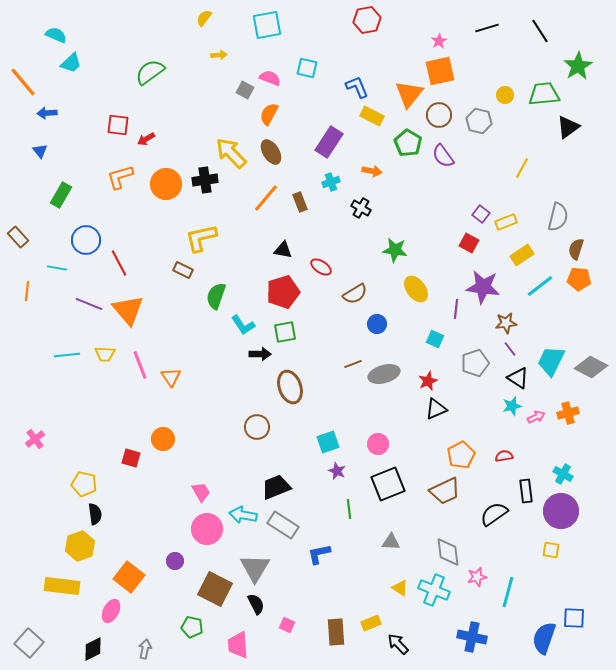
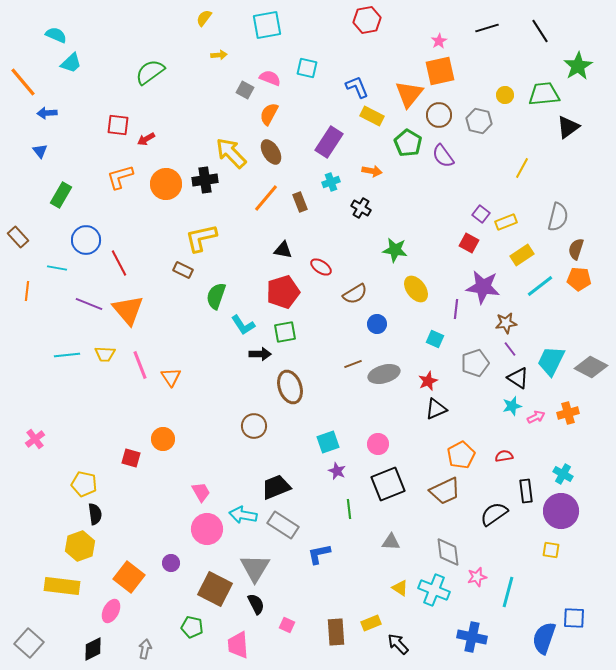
brown circle at (257, 427): moved 3 px left, 1 px up
purple circle at (175, 561): moved 4 px left, 2 px down
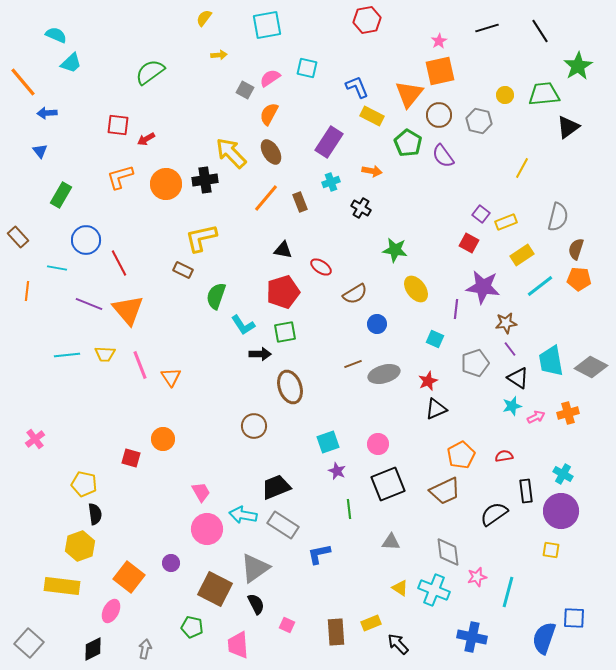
pink semicircle at (270, 78): rotated 55 degrees counterclockwise
cyan trapezoid at (551, 361): rotated 36 degrees counterclockwise
gray triangle at (255, 568): rotated 24 degrees clockwise
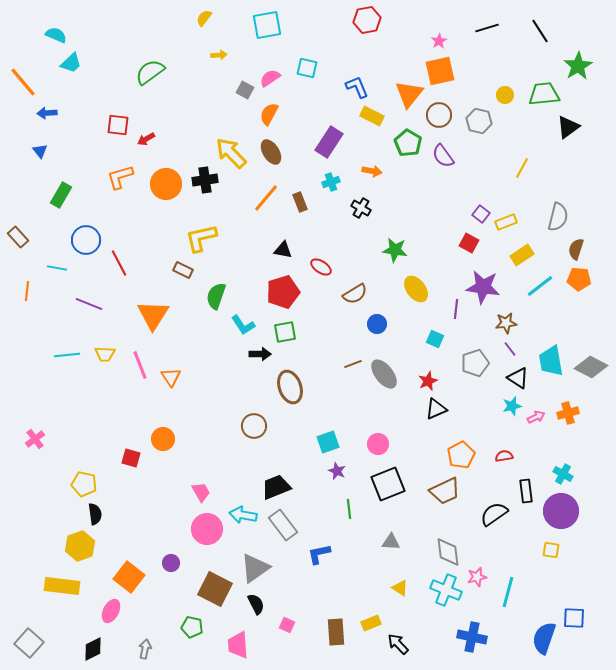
orange triangle at (128, 310): moved 25 px right, 5 px down; rotated 12 degrees clockwise
gray ellipse at (384, 374): rotated 68 degrees clockwise
gray rectangle at (283, 525): rotated 20 degrees clockwise
cyan cross at (434, 590): moved 12 px right
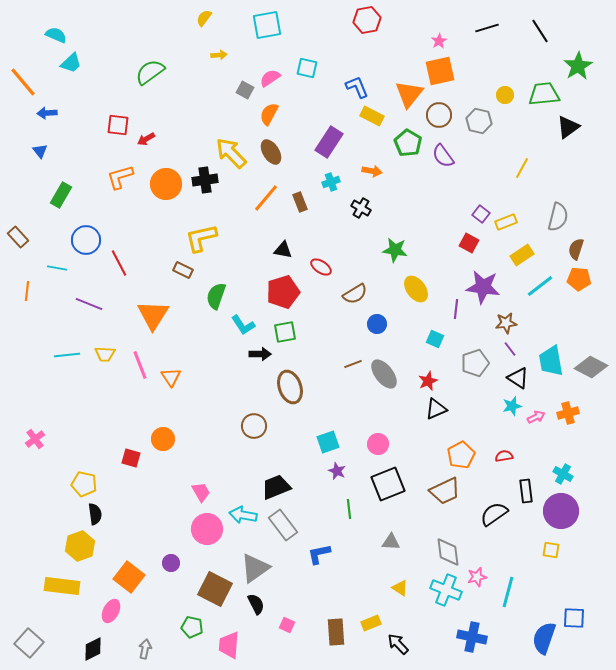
pink trapezoid at (238, 645): moved 9 px left; rotated 8 degrees clockwise
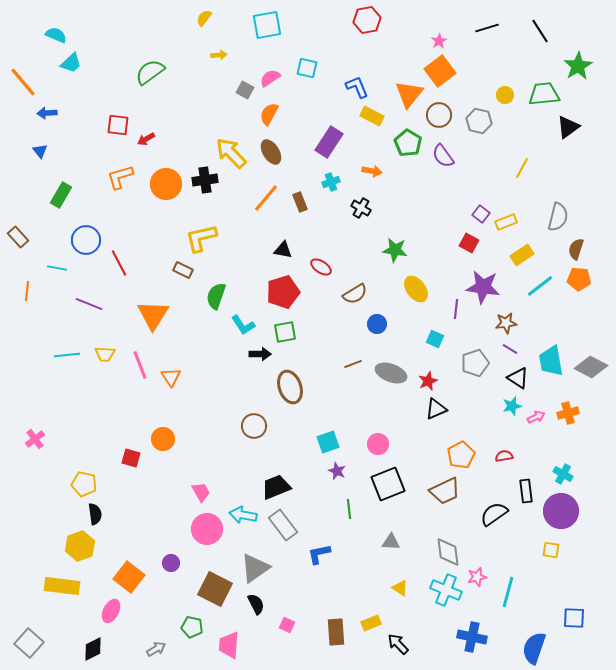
orange square at (440, 71): rotated 24 degrees counterclockwise
purple line at (510, 349): rotated 21 degrees counterclockwise
gray ellipse at (384, 374): moved 7 px right, 1 px up; rotated 32 degrees counterclockwise
blue semicircle at (544, 638): moved 10 px left, 10 px down
gray arrow at (145, 649): moved 11 px right; rotated 48 degrees clockwise
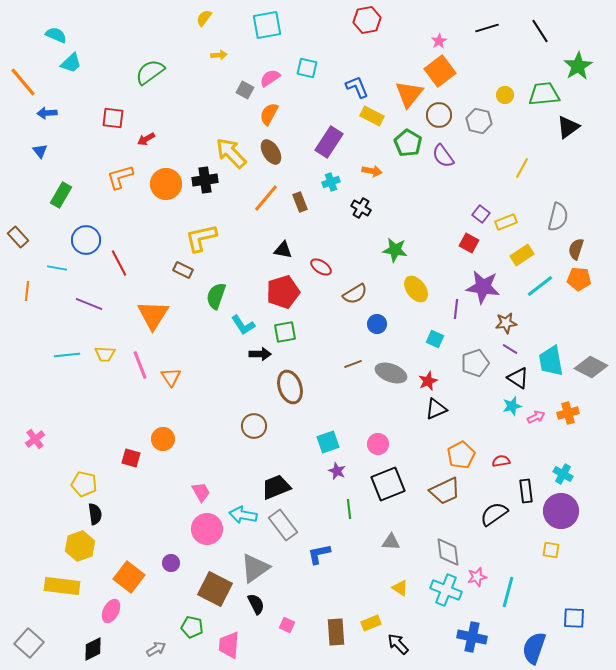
red square at (118, 125): moved 5 px left, 7 px up
red semicircle at (504, 456): moved 3 px left, 5 px down
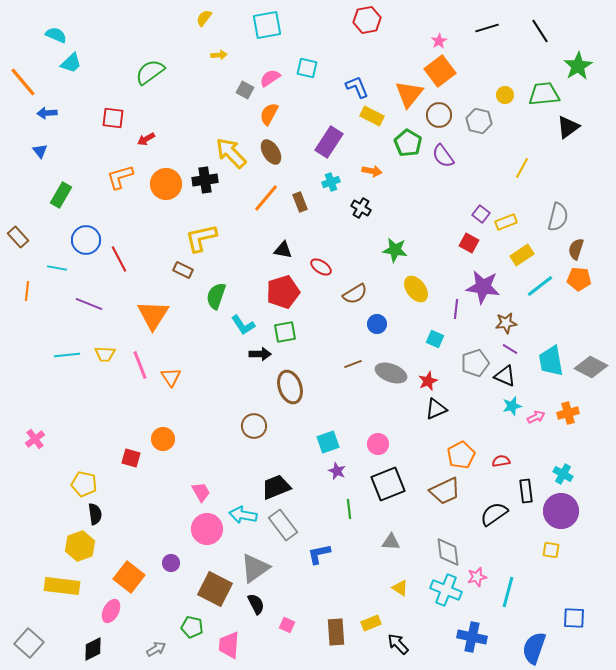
red line at (119, 263): moved 4 px up
black triangle at (518, 378): moved 13 px left, 2 px up; rotated 10 degrees counterclockwise
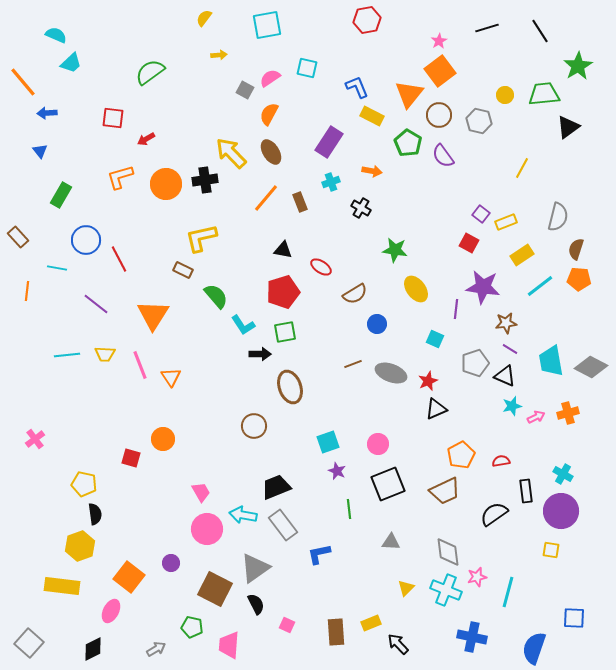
green semicircle at (216, 296): rotated 120 degrees clockwise
purple line at (89, 304): moved 7 px right; rotated 16 degrees clockwise
yellow triangle at (400, 588): moved 6 px right; rotated 42 degrees clockwise
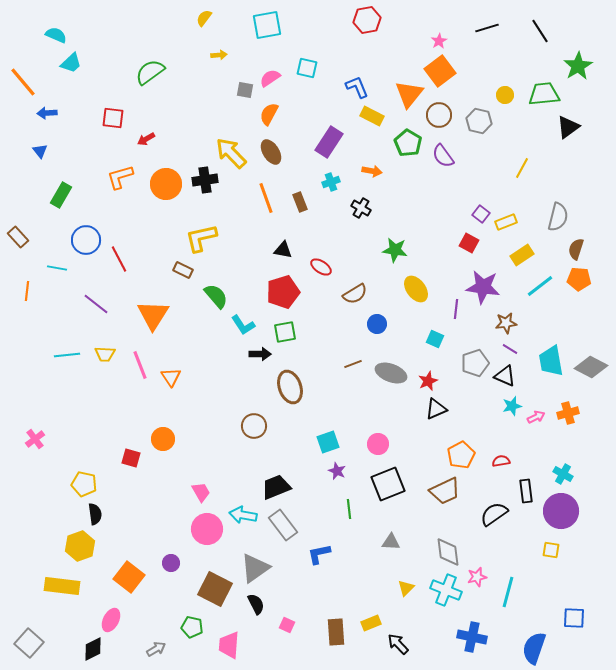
gray square at (245, 90): rotated 18 degrees counterclockwise
orange line at (266, 198): rotated 60 degrees counterclockwise
pink ellipse at (111, 611): moved 9 px down
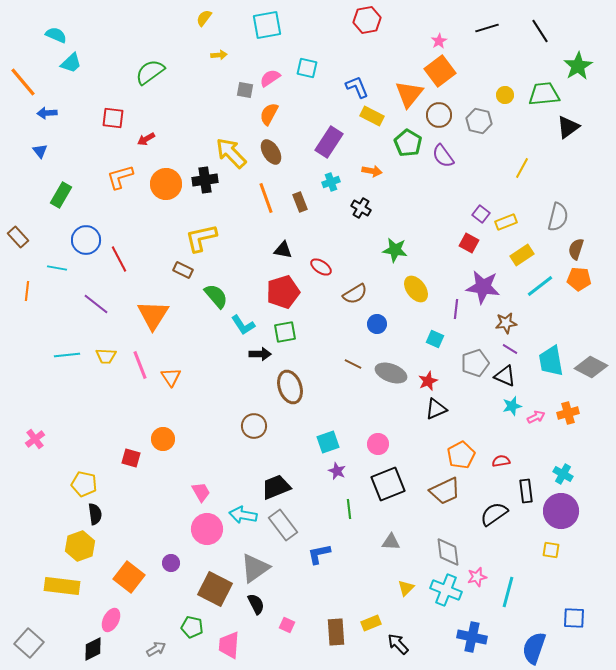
yellow trapezoid at (105, 354): moved 1 px right, 2 px down
brown line at (353, 364): rotated 48 degrees clockwise
